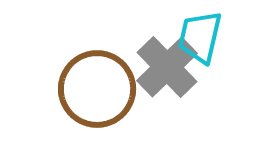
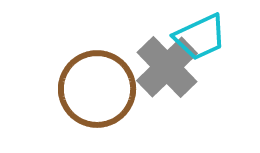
cyan trapezoid: rotated 128 degrees counterclockwise
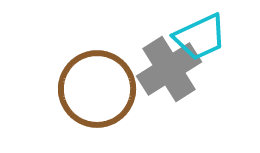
gray cross: moved 2 px right, 2 px down; rotated 12 degrees clockwise
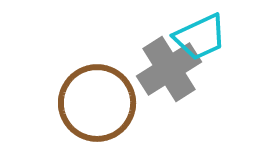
brown circle: moved 14 px down
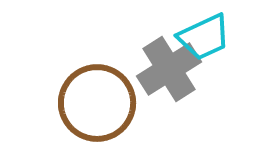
cyan trapezoid: moved 4 px right
